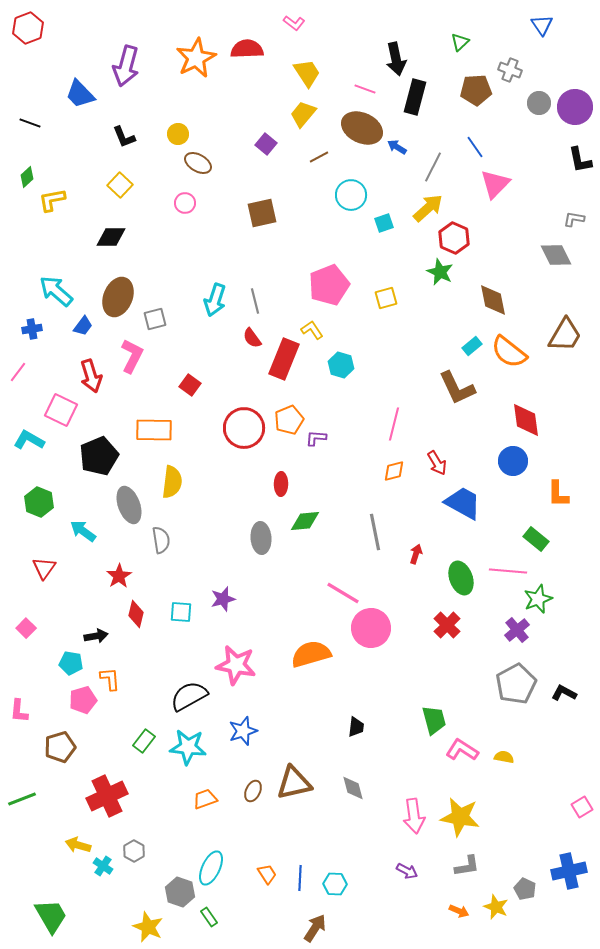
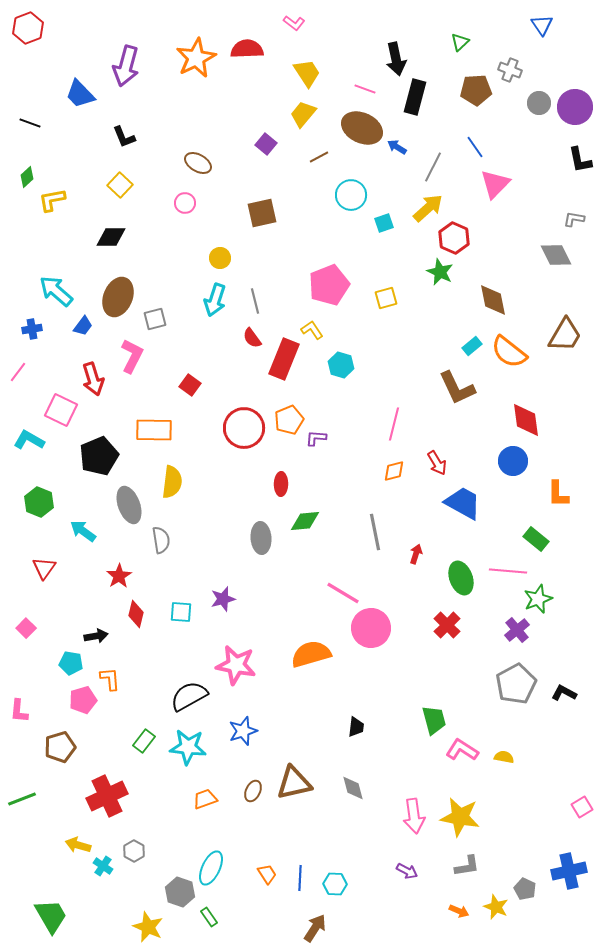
yellow circle at (178, 134): moved 42 px right, 124 px down
red arrow at (91, 376): moved 2 px right, 3 px down
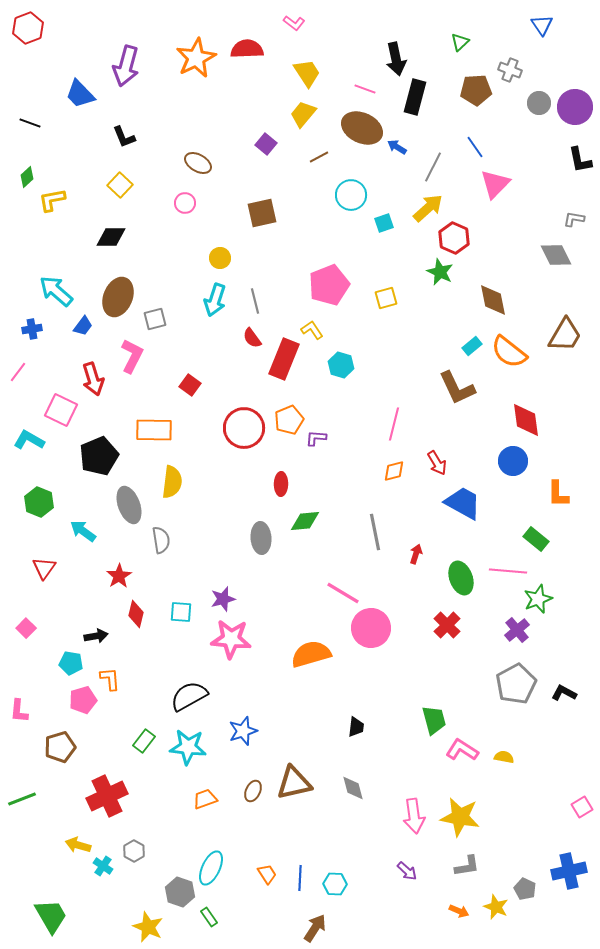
pink star at (236, 665): moved 5 px left, 26 px up; rotated 6 degrees counterclockwise
purple arrow at (407, 871): rotated 15 degrees clockwise
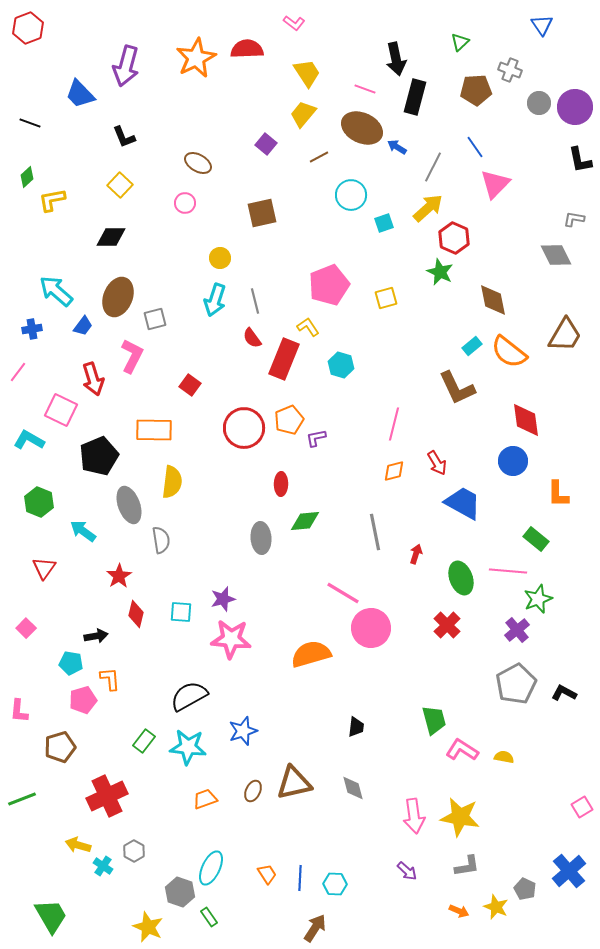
yellow L-shape at (312, 330): moved 4 px left, 3 px up
purple L-shape at (316, 438): rotated 15 degrees counterclockwise
blue cross at (569, 871): rotated 28 degrees counterclockwise
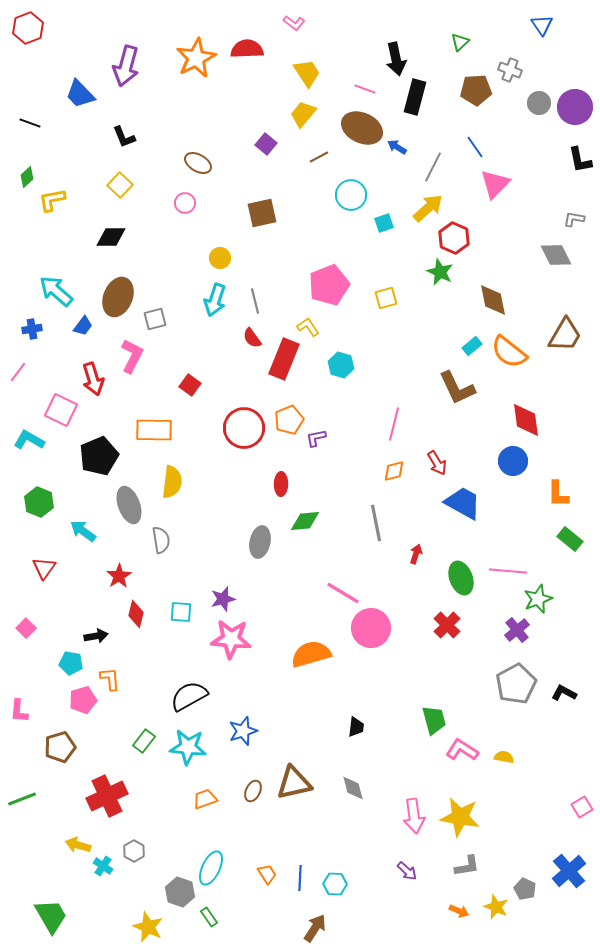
gray line at (375, 532): moved 1 px right, 9 px up
gray ellipse at (261, 538): moved 1 px left, 4 px down; rotated 16 degrees clockwise
green rectangle at (536, 539): moved 34 px right
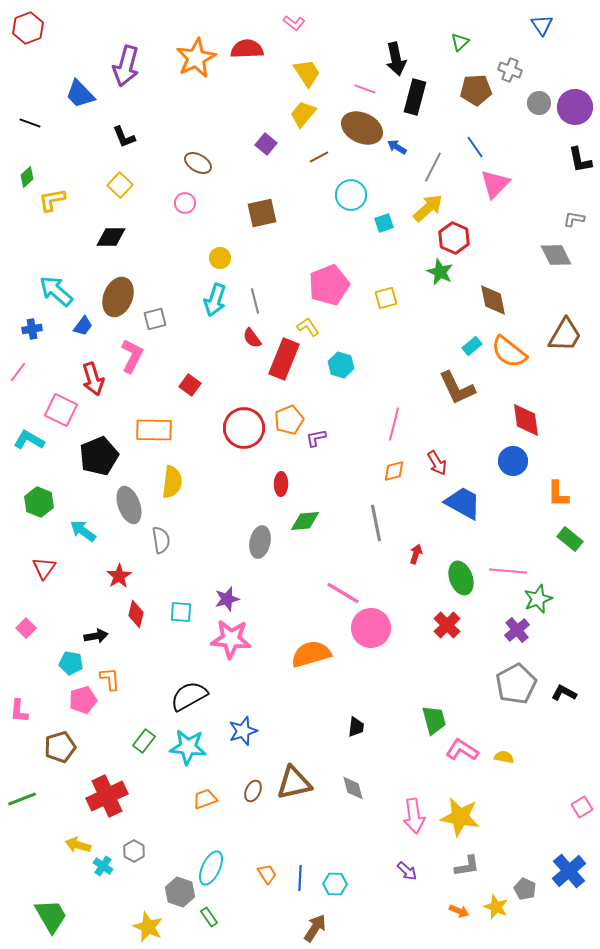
purple star at (223, 599): moved 4 px right
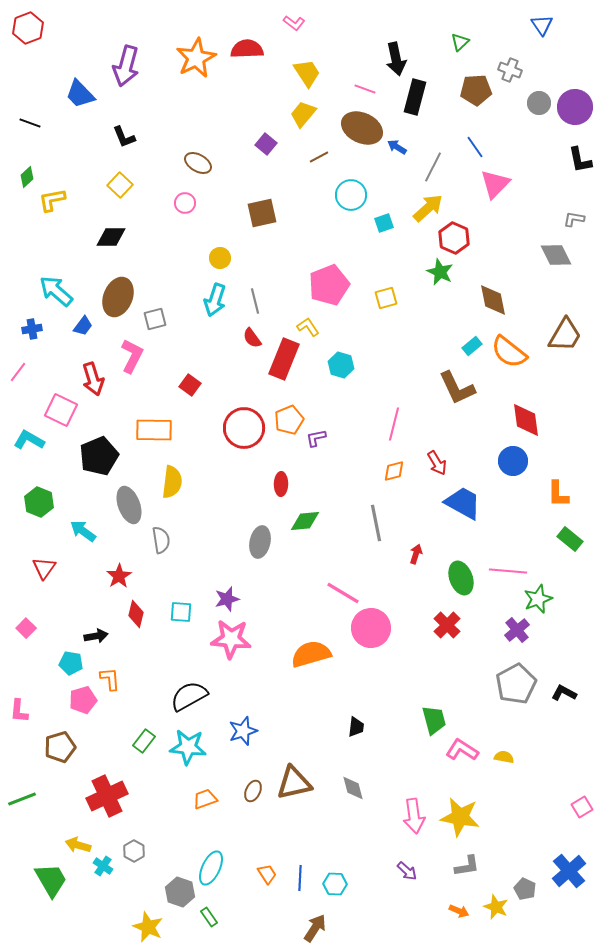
green trapezoid at (51, 916): moved 36 px up
